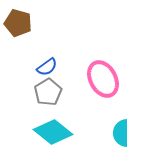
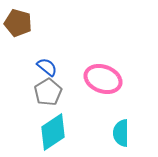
blue semicircle: rotated 105 degrees counterclockwise
pink ellipse: rotated 42 degrees counterclockwise
cyan diamond: rotated 72 degrees counterclockwise
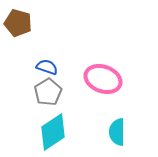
blue semicircle: rotated 20 degrees counterclockwise
cyan semicircle: moved 4 px left, 1 px up
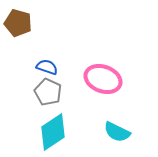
gray pentagon: rotated 16 degrees counterclockwise
cyan semicircle: rotated 64 degrees counterclockwise
